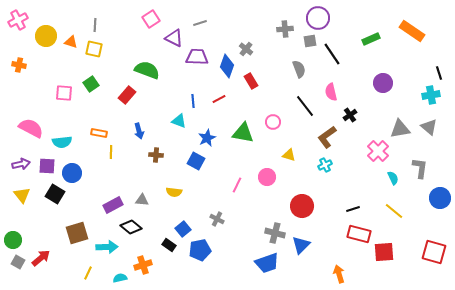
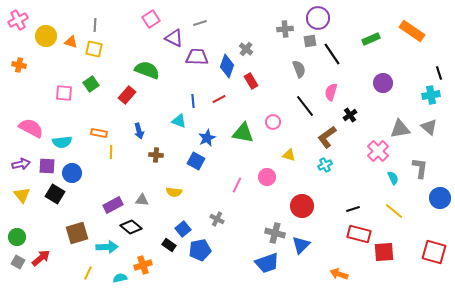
pink semicircle at (331, 92): rotated 30 degrees clockwise
green circle at (13, 240): moved 4 px right, 3 px up
orange arrow at (339, 274): rotated 54 degrees counterclockwise
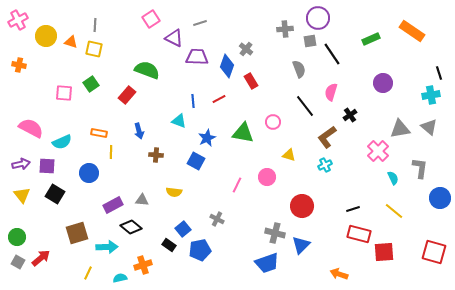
cyan semicircle at (62, 142): rotated 18 degrees counterclockwise
blue circle at (72, 173): moved 17 px right
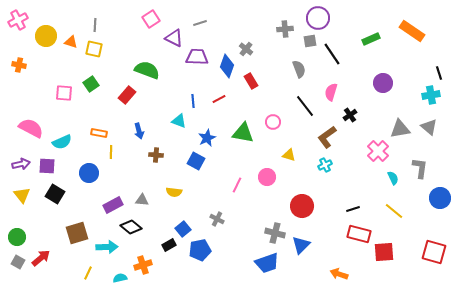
black rectangle at (169, 245): rotated 64 degrees counterclockwise
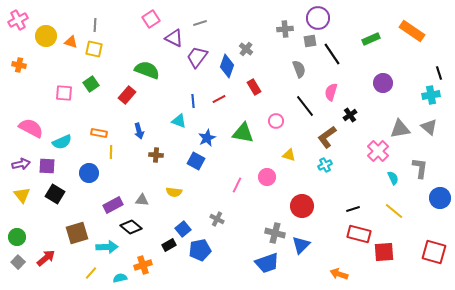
purple trapezoid at (197, 57): rotated 55 degrees counterclockwise
red rectangle at (251, 81): moved 3 px right, 6 px down
pink circle at (273, 122): moved 3 px right, 1 px up
red arrow at (41, 258): moved 5 px right
gray square at (18, 262): rotated 16 degrees clockwise
yellow line at (88, 273): moved 3 px right; rotated 16 degrees clockwise
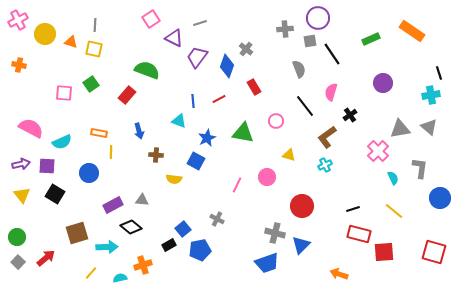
yellow circle at (46, 36): moved 1 px left, 2 px up
yellow semicircle at (174, 192): moved 13 px up
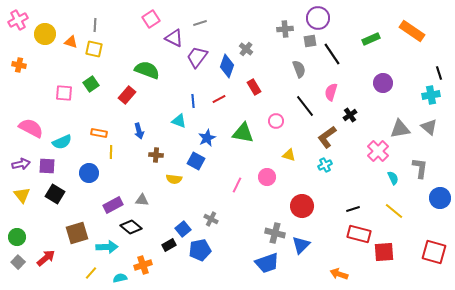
gray cross at (217, 219): moved 6 px left
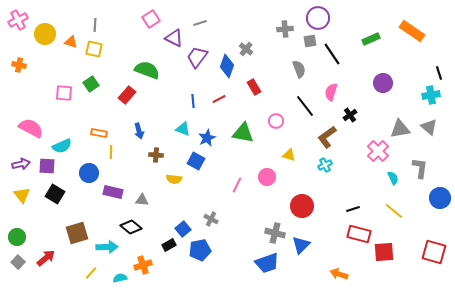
cyan triangle at (179, 121): moved 4 px right, 8 px down
cyan semicircle at (62, 142): moved 4 px down
purple rectangle at (113, 205): moved 13 px up; rotated 42 degrees clockwise
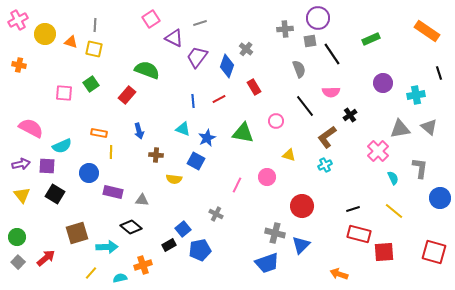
orange rectangle at (412, 31): moved 15 px right
pink semicircle at (331, 92): rotated 108 degrees counterclockwise
cyan cross at (431, 95): moved 15 px left
gray cross at (211, 219): moved 5 px right, 5 px up
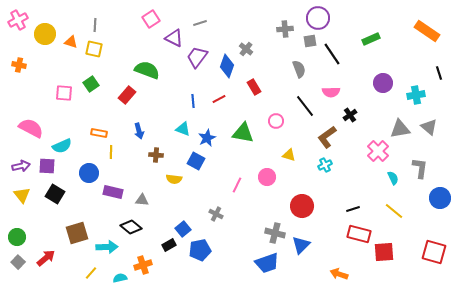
purple arrow at (21, 164): moved 2 px down
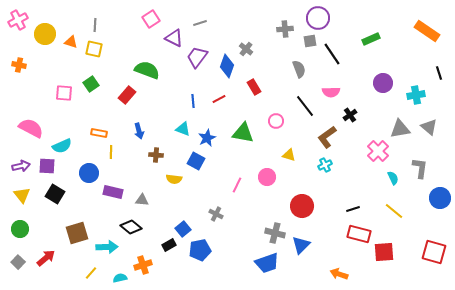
green circle at (17, 237): moved 3 px right, 8 px up
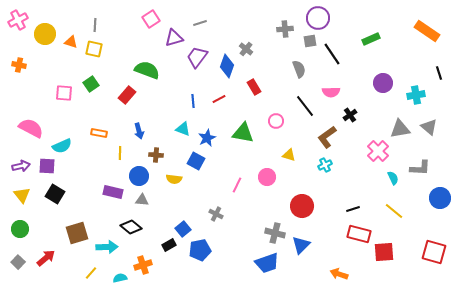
purple triangle at (174, 38): rotated 42 degrees counterclockwise
yellow line at (111, 152): moved 9 px right, 1 px down
gray L-shape at (420, 168): rotated 85 degrees clockwise
blue circle at (89, 173): moved 50 px right, 3 px down
